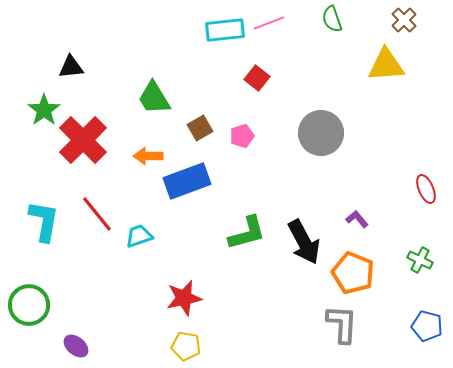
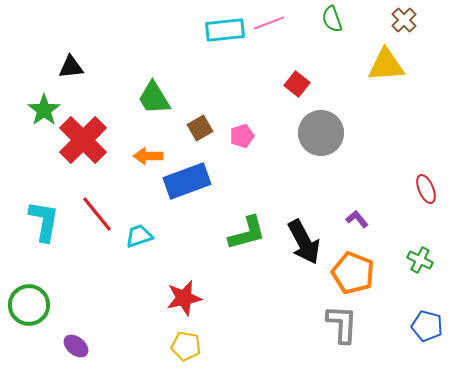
red square: moved 40 px right, 6 px down
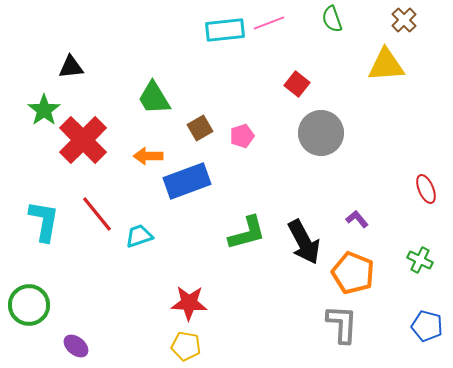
red star: moved 5 px right, 5 px down; rotated 15 degrees clockwise
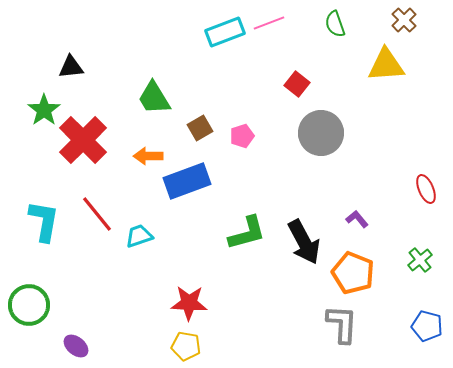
green semicircle: moved 3 px right, 5 px down
cyan rectangle: moved 2 px down; rotated 15 degrees counterclockwise
green cross: rotated 25 degrees clockwise
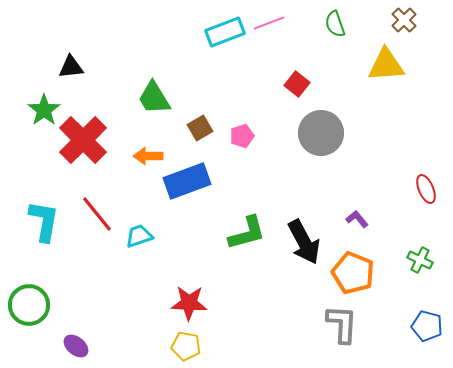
green cross: rotated 25 degrees counterclockwise
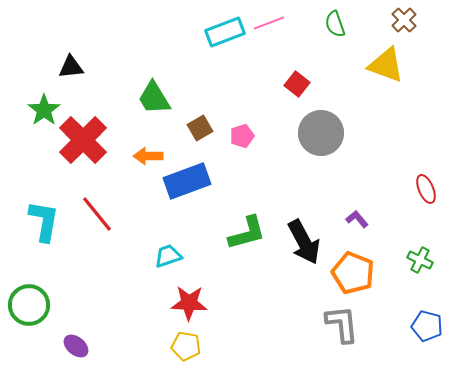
yellow triangle: rotated 24 degrees clockwise
cyan trapezoid: moved 29 px right, 20 px down
gray L-shape: rotated 9 degrees counterclockwise
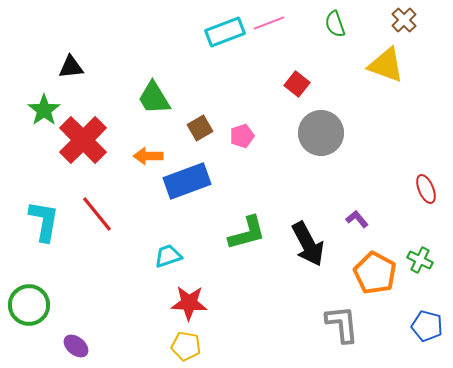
black arrow: moved 4 px right, 2 px down
orange pentagon: moved 22 px right; rotated 6 degrees clockwise
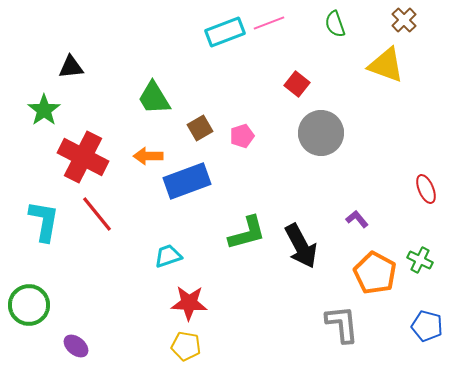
red cross: moved 17 px down; rotated 18 degrees counterclockwise
black arrow: moved 7 px left, 2 px down
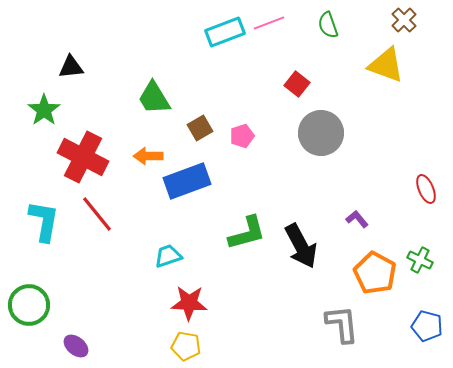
green semicircle: moved 7 px left, 1 px down
